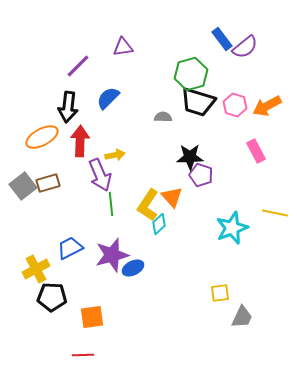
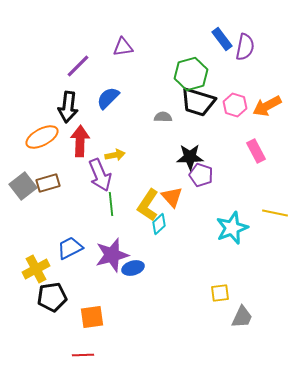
purple semicircle: rotated 40 degrees counterclockwise
blue ellipse: rotated 10 degrees clockwise
black pentagon: rotated 12 degrees counterclockwise
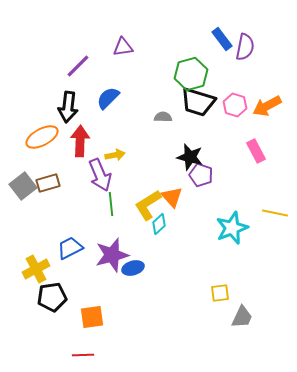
black star: rotated 16 degrees clockwise
yellow L-shape: rotated 24 degrees clockwise
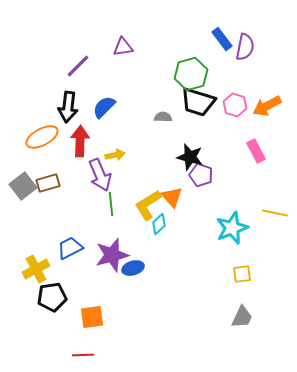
blue semicircle: moved 4 px left, 9 px down
yellow square: moved 22 px right, 19 px up
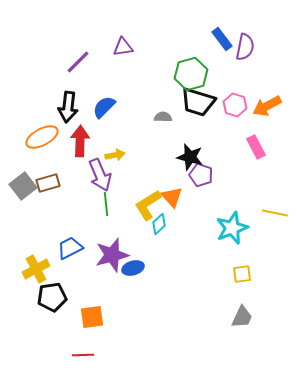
purple line: moved 4 px up
pink rectangle: moved 4 px up
green line: moved 5 px left
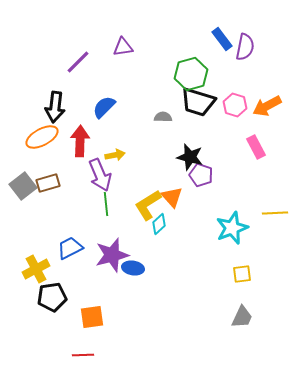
black arrow: moved 13 px left
yellow line: rotated 15 degrees counterclockwise
blue ellipse: rotated 25 degrees clockwise
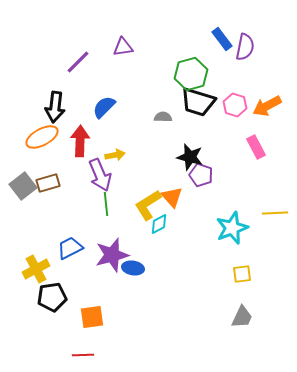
cyan diamond: rotated 15 degrees clockwise
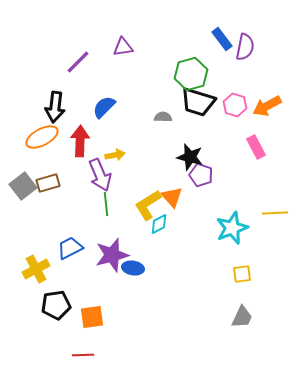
black pentagon: moved 4 px right, 8 px down
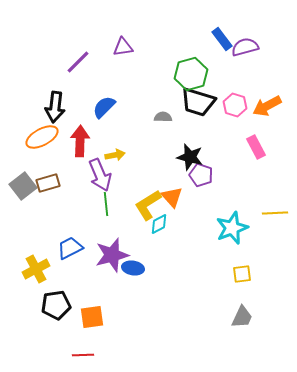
purple semicircle: rotated 116 degrees counterclockwise
